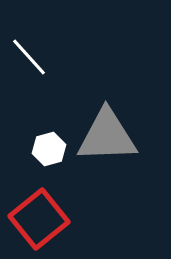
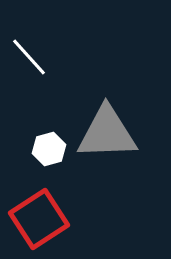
gray triangle: moved 3 px up
red square: rotated 6 degrees clockwise
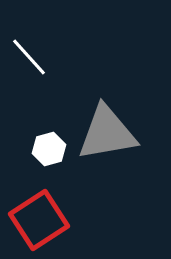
gray triangle: rotated 8 degrees counterclockwise
red square: moved 1 px down
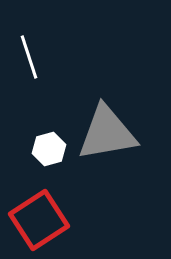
white line: rotated 24 degrees clockwise
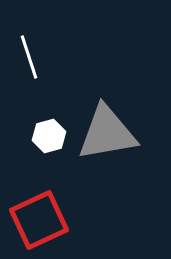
white hexagon: moved 13 px up
red square: rotated 8 degrees clockwise
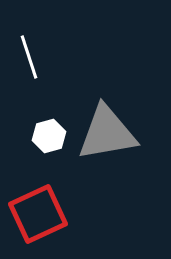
red square: moved 1 px left, 6 px up
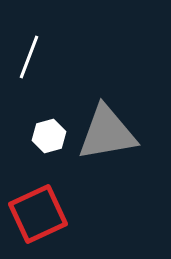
white line: rotated 39 degrees clockwise
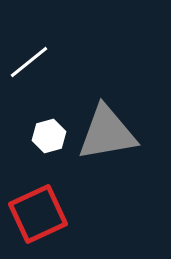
white line: moved 5 px down; rotated 30 degrees clockwise
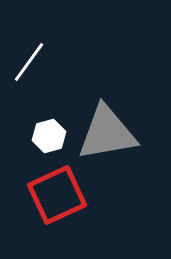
white line: rotated 15 degrees counterclockwise
red square: moved 19 px right, 19 px up
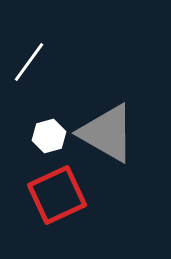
gray triangle: rotated 40 degrees clockwise
